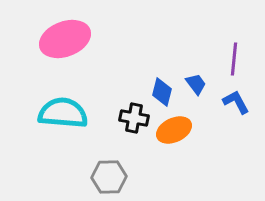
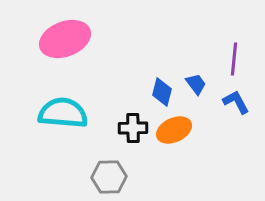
black cross: moved 1 px left, 10 px down; rotated 12 degrees counterclockwise
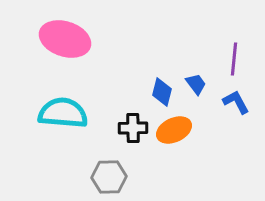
pink ellipse: rotated 39 degrees clockwise
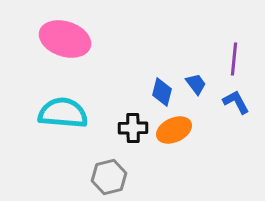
gray hexagon: rotated 12 degrees counterclockwise
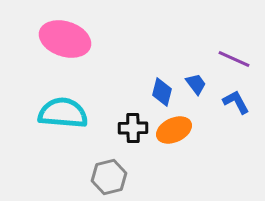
purple line: rotated 72 degrees counterclockwise
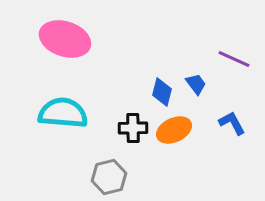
blue L-shape: moved 4 px left, 21 px down
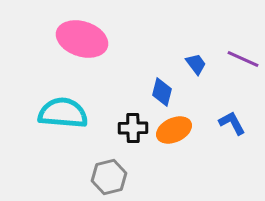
pink ellipse: moved 17 px right
purple line: moved 9 px right
blue trapezoid: moved 20 px up
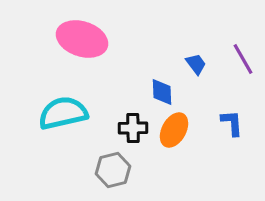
purple line: rotated 36 degrees clockwise
blue diamond: rotated 16 degrees counterclockwise
cyan semicircle: rotated 18 degrees counterclockwise
blue L-shape: rotated 24 degrees clockwise
orange ellipse: rotated 36 degrees counterclockwise
gray hexagon: moved 4 px right, 7 px up
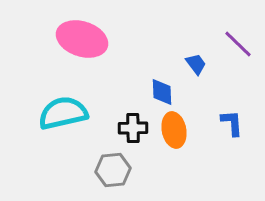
purple line: moved 5 px left, 15 px up; rotated 16 degrees counterclockwise
orange ellipse: rotated 40 degrees counterclockwise
gray hexagon: rotated 8 degrees clockwise
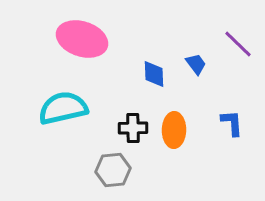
blue diamond: moved 8 px left, 18 px up
cyan semicircle: moved 5 px up
orange ellipse: rotated 12 degrees clockwise
